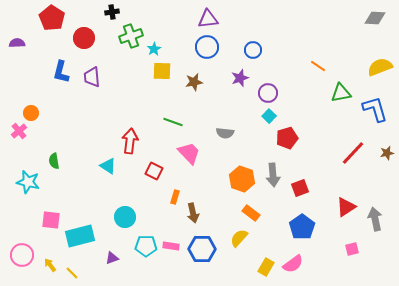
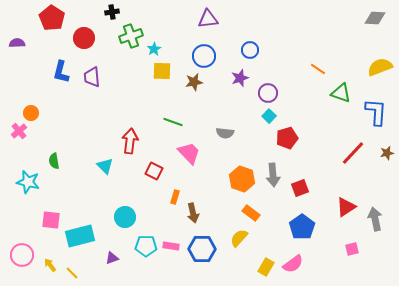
blue circle at (207, 47): moved 3 px left, 9 px down
blue circle at (253, 50): moved 3 px left
orange line at (318, 66): moved 3 px down
green triangle at (341, 93): rotated 30 degrees clockwise
blue L-shape at (375, 109): moved 1 px right, 3 px down; rotated 20 degrees clockwise
cyan triangle at (108, 166): moved 3 px left; rotated 12 degrees clockwise
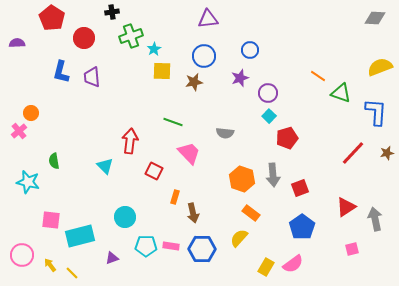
orange line at (318, 69): moved 7 px down
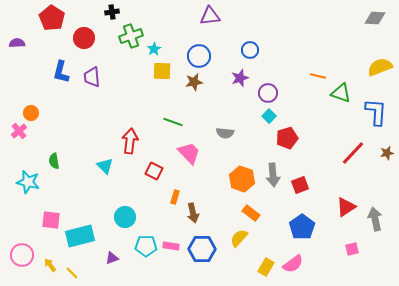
purple triangle at (208, 19): moved 2 px right, 3 px up
blue circle at (204, 56): moved 5 px left
orange line at (318, 76): rotated 21 degrees counterclockwise
red square at (300, 188): moved 3 px up
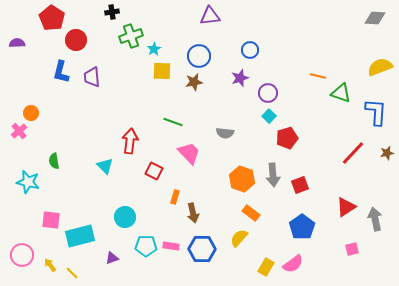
red circle at (84, 38): moved 8 px left, 2 px down
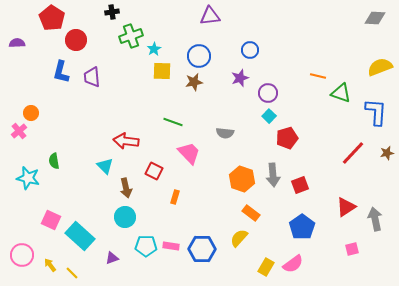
red arrow at (130, 141): moved 4 px left; rotated 90 degrees counterclockwise
cyan star at (28, 182): moved 4 px up
brown arrow at (193, 213): moved 67 px left, 25 px up
pink square at (51, 220): rotated 18 degrees clockwise
cyan rectangle at (80, 236): rotated 56 degrees clockwise
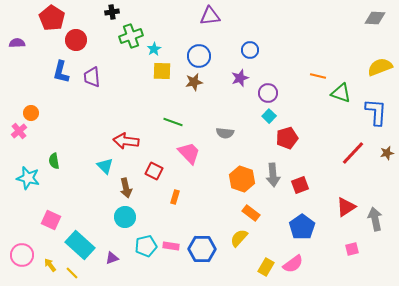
cyan rectangle at (80, 236): moved 9 px down
cyan pentagon at (146, 246): rotated 15 degrees counterclockwise
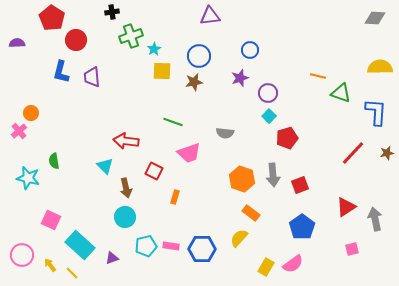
yellow semicircle at (380, 67): rotated 20 degrees clockwise
pink trapezoid at (189, 153): rotated 115 degrees clockwise
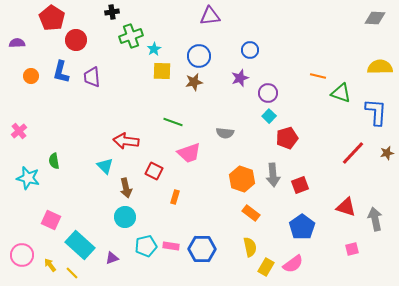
orange circle at (31, 113): moved 37 px up
red triangle at (346, 207): rotated 50 degrees clockwise
yellow semicircle at (239, 238): moved 11 px right, 9 px down; rotated 126 degrees clockwise
